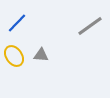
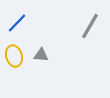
gray line: rotated 24 degrees counterclockwise
yellow ellipse: rotated 20 degrees clockwise
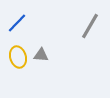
yellow ellipse: moved 4 px right, 1 px down
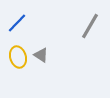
gray triangle: rotated 28 degrees clockwise
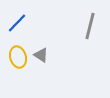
gray line: rotated 16 degrees counterclockwise
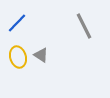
gray line: moved 6 px left; rotated 40 degrees counterclockwise
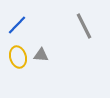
blue line: moved 2 px down
gray triangle: rotated 28 degrees counterclockwise
